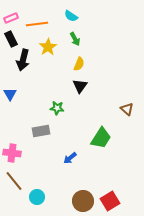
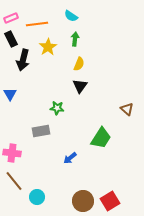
green arrow: rotated 144 degrees counterclockwise
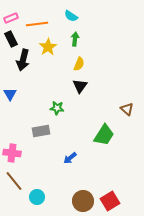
green trapezoid: moved 3 px right, 3 px up
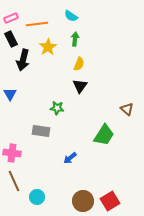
gray rectangle: rotated 18 degrees clockwise
brown line: rotated 15 degrees clockwise
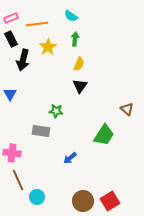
green star: moved 1 px left, 3 px down
brown line: moved 4 px right, 1 px up
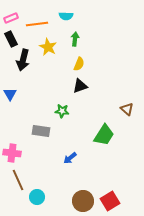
cyan semicircle: moved 5 px left; rotated 32 degrees counterclockwise
yellow star: rotated 12 degrees counterclockwise
black triangle: rotated 35 degrees clockwise
green star: moved 6 px right
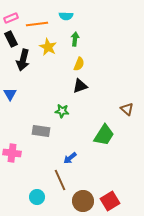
brown line: moved 42 px right
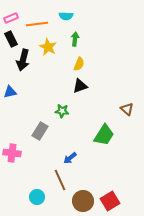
blue triangle: moved 2 px up; rotated 48 degrees clockwise
gray rectangle: moved 1 px left; rotated 66 degrees counterclockwise
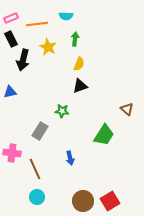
blue arrow: rotated 64 degrees counterclockwise
brown line: moved 25 px left, 11 px up
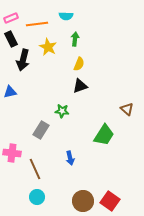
gray rectangle: moved 1 px right, 1 px up
red square: rotated 24 degrees counterclockwise
